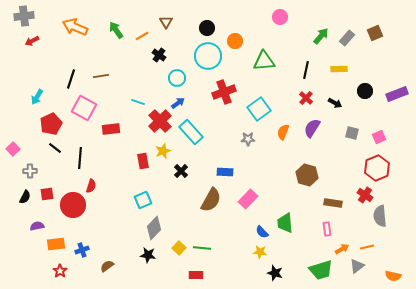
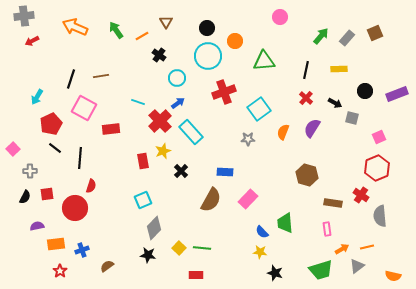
gray square at (352, 133): moved 15 px up
red cross at (365, 195): moved 4 px left
red circle at (73, 205): moved 2 px right, 3 px down
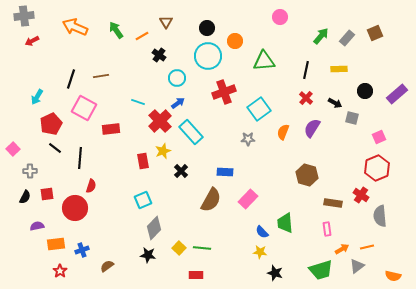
purple rectangle at (397, 94): rotated 20 degrees counterclockwise
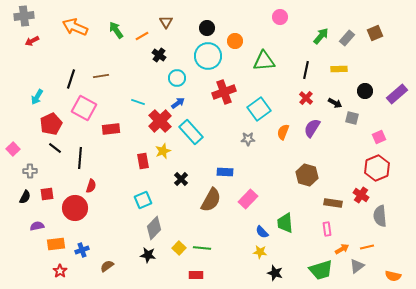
black cross at (181, 171): moved 8 px down
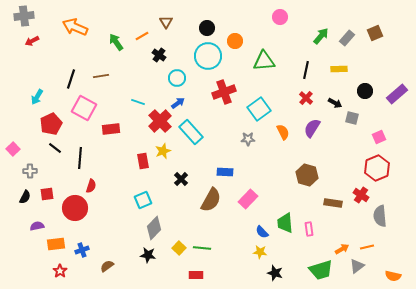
green arrow at (116, 30): moved 12 px down
orange semicircle at (283, 132): rotated 133 degrees clockwise
pink rectangle at (327, 229): moved 18 px left
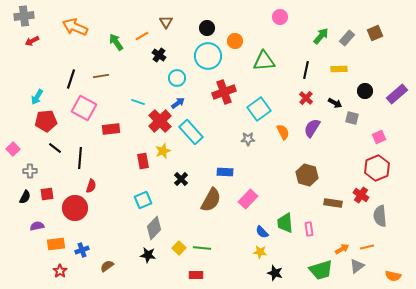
red pentagon at (51, 124): moved 5 px left, 3 px up; rotated 20 degrees clockwise
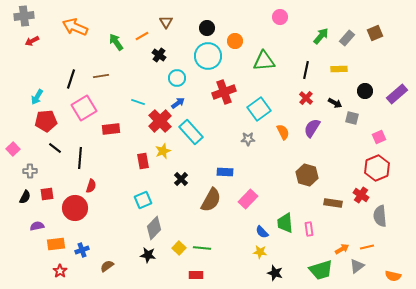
pink square at (84, 108): rotated 30 degrees clockwise
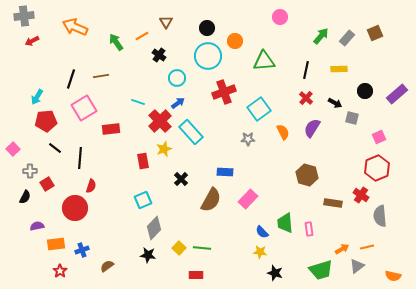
yellow star at (163, 151): moved 1 px right, 2 px up
red square at (47, 194): moved 10 px up; rotated 24 degrees counterclockwise
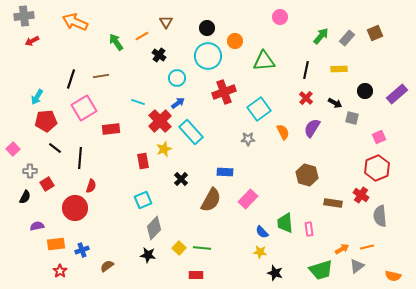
orange arrow at (75, 27): moved 5 px up
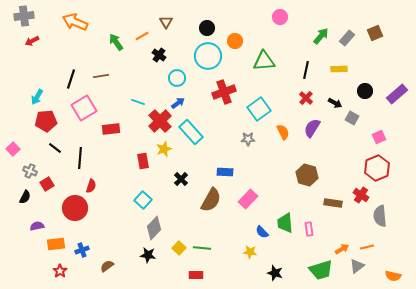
gray square at (352, 118): rotated 16 degrees clockwise
gray cross at (30, 171): rotated 24 degrees clockwise
cyan square at (143, 200): rotated 24 degrees counterclockwise
yellow star at (260, 252): moved 10 px left
